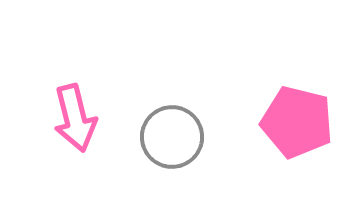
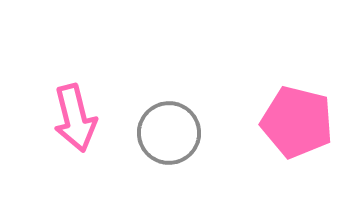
gray circle: moved 3 px left, 4 px up
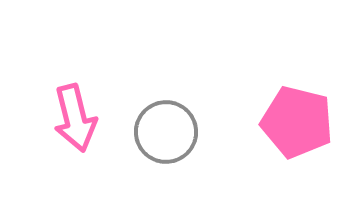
gray circle: moved 3 px left, 1 px up
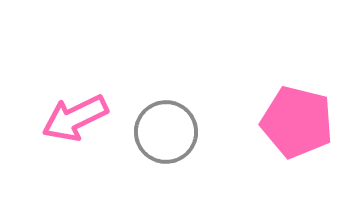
pink arrow: rotated 78 degrees clockwise
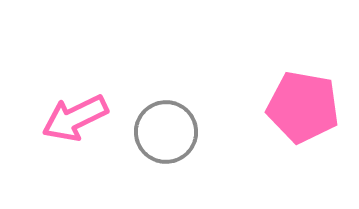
pink pentagon: moved 6 px right, 15 px up; rotated 4 degrees counterclockwise
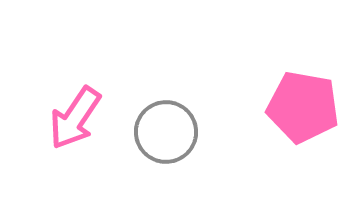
pink arrow: rotated 30 degrees counterclockwise
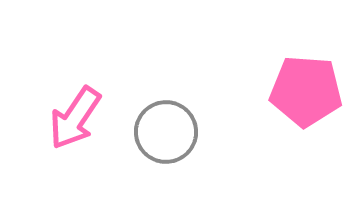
pink pentagon: moved 3 px right, 16 px up; rotated 6 degrees counterclockwise
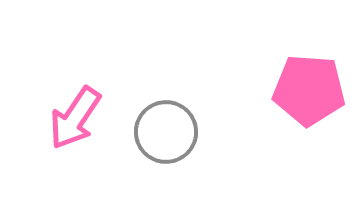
pink pentagon: moved 3 px right, 1 px up
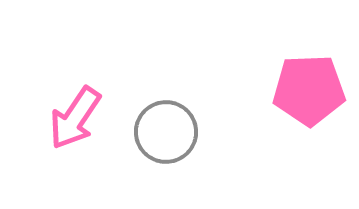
pink pentagon: rotated 6 degrees counterclockwise
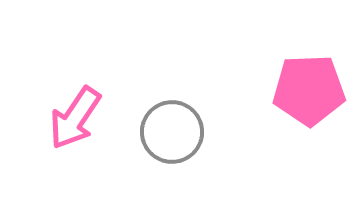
gray circle: moved 6 px right
